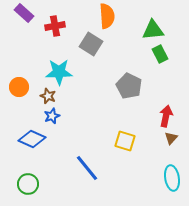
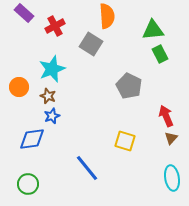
red cross: rotated 18 degrees counterclockwise
cyan star: moved 7 px left, 3 px up; rotated 20 degrees counterclockwise
red arrow: rotated 35 degrees counterclockwise
blue diamond: rotated 32 degrees counterclockwise
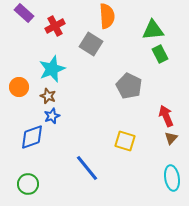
blue diamond: moved 2 px up; rotated 12 degrees counterclockwise
